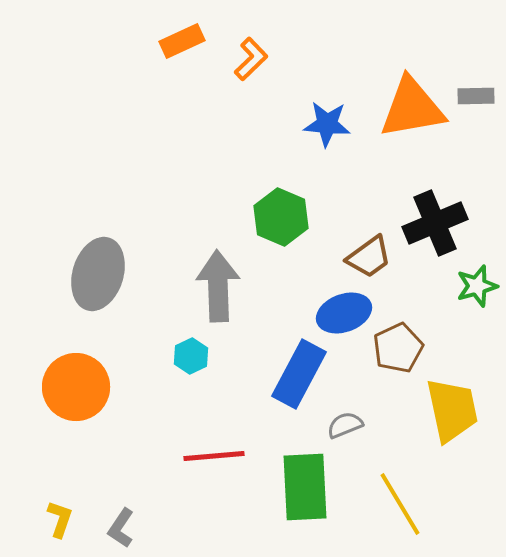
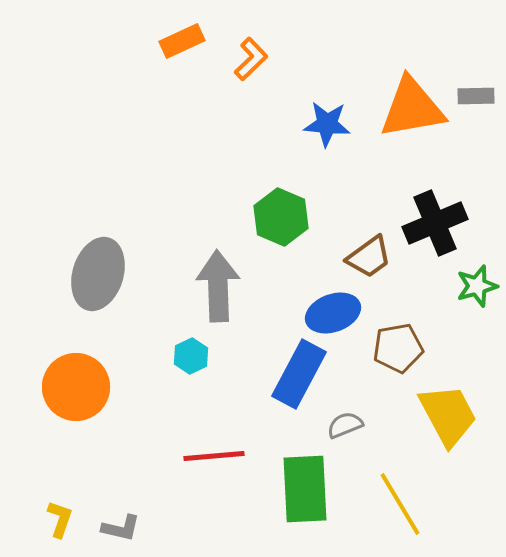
blue ellipse: moved 11 px left
brown pentagon: rotated 15 degrees clockwise
yellow trapezoid: moved 4 px left, 5 px down; rotated 16 degrees counterclockwise
green rectangle: moved 2 px down
gray L-shape: rotated 111 degrees counterclockwise
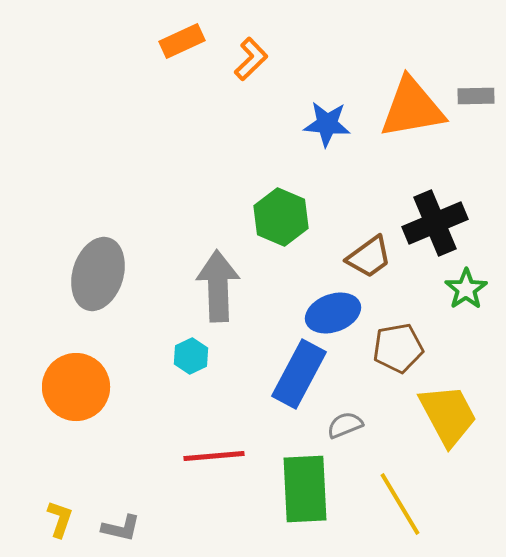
green star: moved 11 px left, 3 px down; rotated 18 degrees counterclockwise
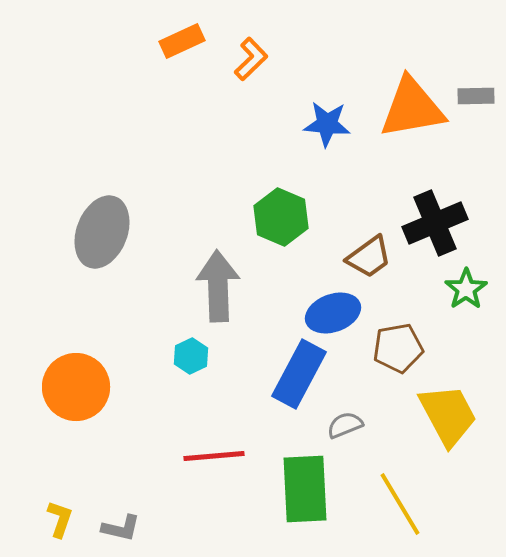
gray ellipse: moved 4 px right, 42 px up; rotated 4 degrees clockwise
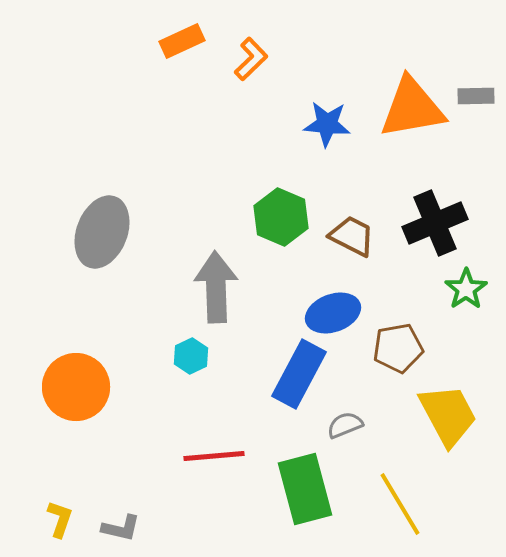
brown trapezoid: moved 17 px left, 21 px up; rotated 117 degrees counterclockwise
gray arrow: moved 2 px left, 1 px down
green rectangle: rotated 12 degrees counterclockwise
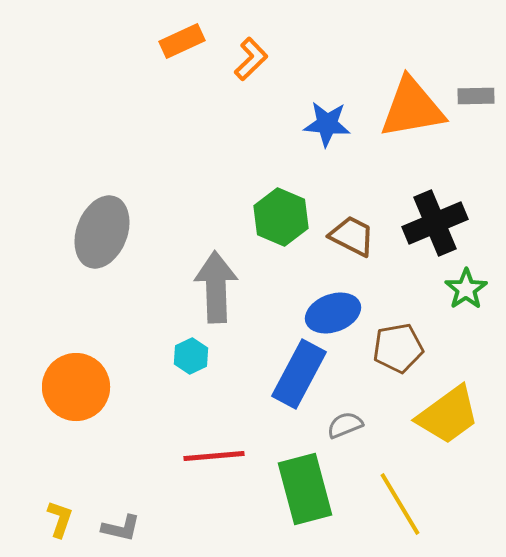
yellow trapezoid: rotated 82 degrees clockwise
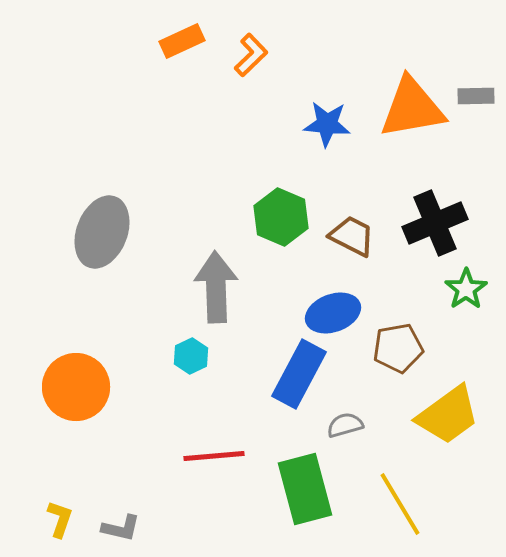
orange L-shape: moved 4 px up
gray semicircle: rotated 6 degrees clockwise
